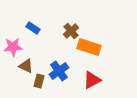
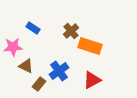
orange rectangle: moved 1 px right, 1 px up
brown rectangle: moved 3 px down; rotated 24 degrees clockwise
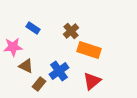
orange rectangle: moved 1 px left, 4 px down
red triangle: moved 1 px down; rotated 12 degrees counterclockwise
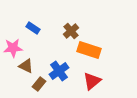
pink star: moved 1 px down
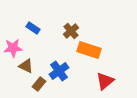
red triangle: moved 13 px right
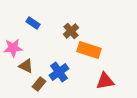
blue rectangle: moved 5 px up
blue cross: moved 1 px down
red triangle: rotated 30 degrees clockwise
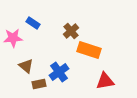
pink star: moved 10 px up
brown triangle: rotated 14 degrees clockwise
brown rectangle: rotated 40 degrees clockwise
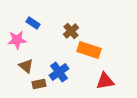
pink star: moved 4 px right, 2 px down
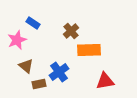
pink star: rotated 18 degrees counterclockwise
orange rectangle: rotated 20 degrees counterclockwise
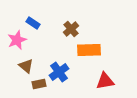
brown cross: moved 2 px up
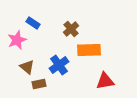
brown triangle: moved 1 px right, 1 px down
blue cross: moved 7 px up
